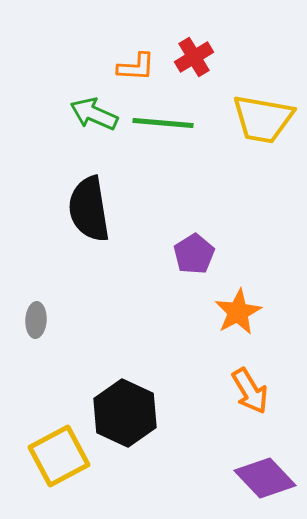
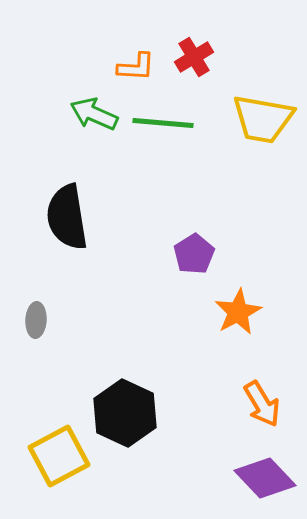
black semicircle: moved 22 px left, 8 px down
orange arrow: moved 12 px right, 13 px down
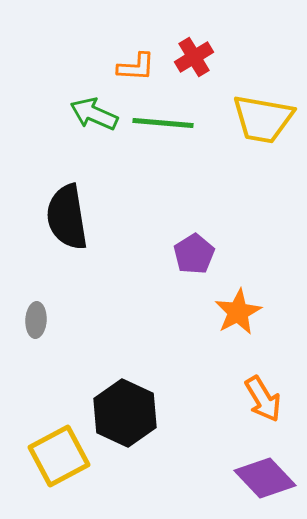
orange arrow: moved 1 px right, 5 px up
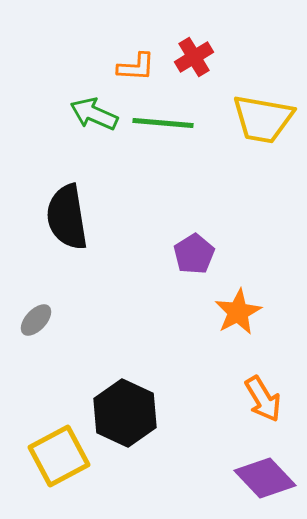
gray ellipse: rotated 40 degrees clockwise
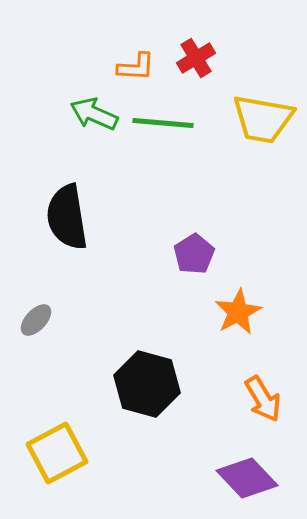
red cross: moved 2 px right, 1 px down
black hexagon: moved 22 px right, 29 px up; rotated 10 degrees counterclockwise
yellow square: moved 2 px left, 3 px up
purple diamond: moved 18 px left
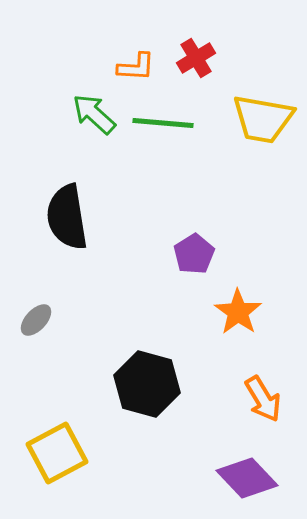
green arrow: rotated 18 degrees clockwise
orange star: rotated 9 degrees counterclockwise
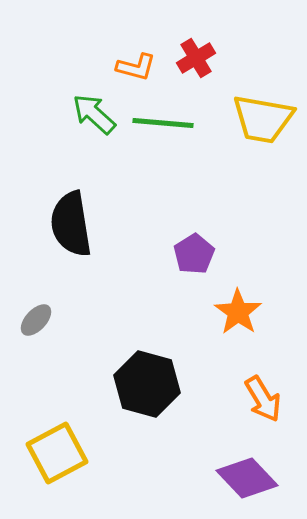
orange L-shape: rotated 12 degrees clockwise
black semicircle: moved 4 px right, 7 px down
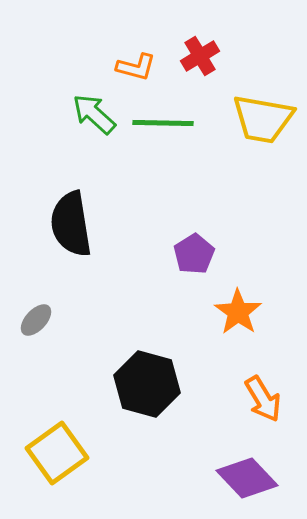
red cross: moved 4 px right, 2 px up
green line: rotated 4 degrees counterclockwise
yellow square: rotated 8 degrees counterclockwise
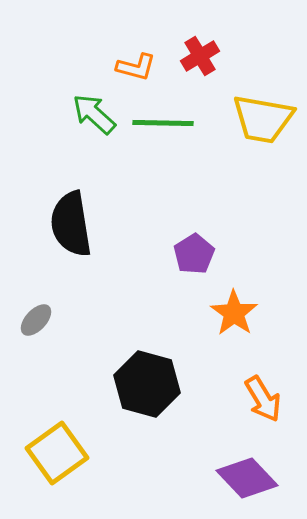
orange star: moved 4 px left, 1 px down
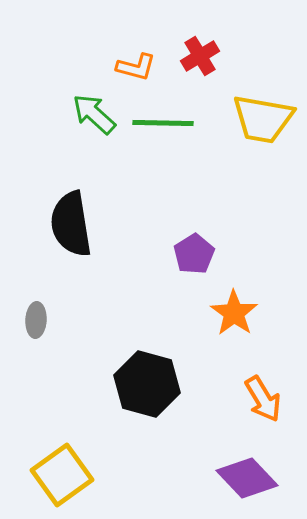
gray ellipse: rotated 40 degrees counterclockwise
yellow square: moved 5 px right, 22 px down
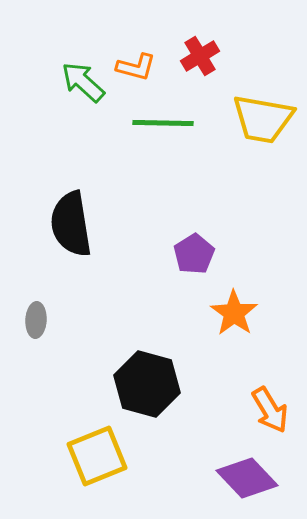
green arrow: moved 11 px left, 32 px up
orange arrow: moved 7 px right, 11 px down
yellow square: moved 35 px right, 19 px up; rotated 14 degrees clockwise
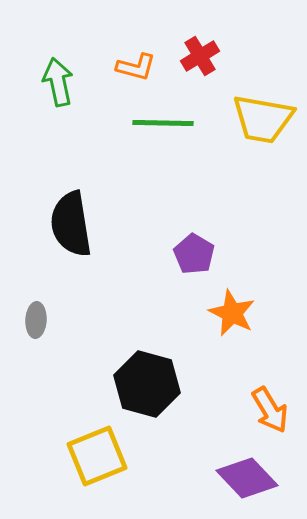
green arrow: moved 25 px left; rotated 36 degrees clockwise
purple pentagon: rotated 9 degrees counterclockwise
orange star: moved 2 px left; rotated 9 degrees counterclockwise
